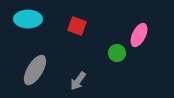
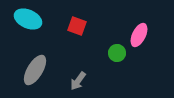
cyan ellipse: rotated 24 degrees clockwise
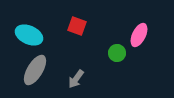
cyan ellipse: moved 1 px right, 16 px down
gray arrow: moved 2 px left, 2 px up
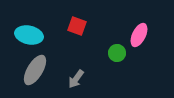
cyan ellipse: rotated 12 degrees counterclockwise
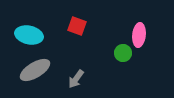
pink ellipse: rotated 20 degrees counterclockwise
green circle: moved 6 px right
gray ellipse: rotated 28 degrees clockwise
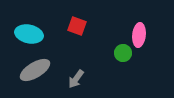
cyan ellipse: moved 1 px up
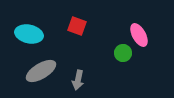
pink ellipse: rotated 35 degrees counterclockwise
gray ellipse: moved 6 px right, 1 px down
gray arrow: moved 2 px right, 1 px down; rotated 24 degrees counterclockwise
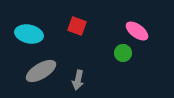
pink ellipse: moved 2 px left, 4 px up; rotated 25 degrees counterclockwise
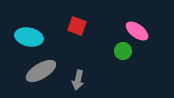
cyan ellipse: moved 3 px down
green circle: moved 2 px up
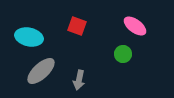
pink ellipse: moved 2 px left, 5 px up
green circle: moved 3 px down
gray ellipse: rotated 12 degrees counterclockwise
gray arrow: moved 1 px right
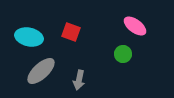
red square: moved 6 px left, 6 px down
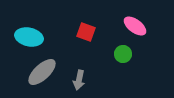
red square: moved 15 px right
gray ellipse: moved 1 px right, 1 px down
